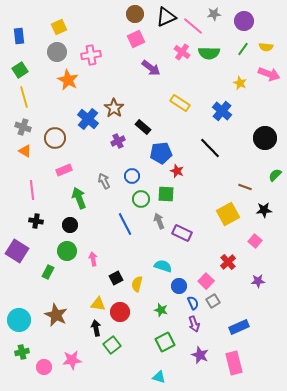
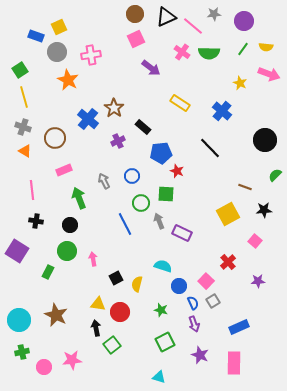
blue rectangle at (19, 36): moved 17 px right; rotated 63 degrees counterclockwise
black circle at (265, 138): moved 2 px down
green circle at (141, 199): moved 4 px down
pink rectangle at (234, 363): rotated 15 degrees clockwise
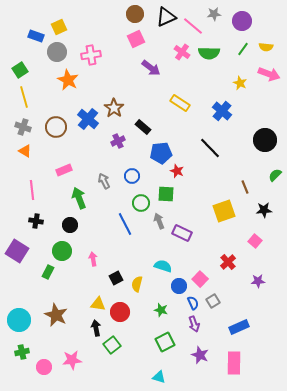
purple circle at (244, 21): moved 2 px left
brown circle at (55, 138): moved 1 px right, 11 px up
brown line at (245, 187): rotated 48 degrees clockwise
yellow square at (228, 214): moved 4 px left, 3 px up; rotated 10 degrees clockwise
green circle at (67, 251): moved 5 px left
pink square at (206, 281): moved 6 px left, 2 px up
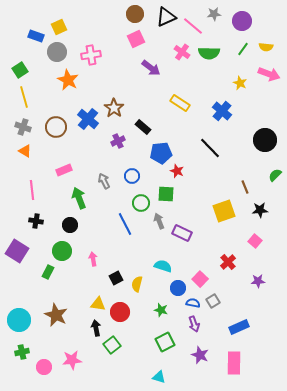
black star at (264, 210): moved 4 px left
blue circle at (179, 286): moved 1 px left, 2 px down
blue semicircle at (193, 303): rotated 56 degrees counterclockwise
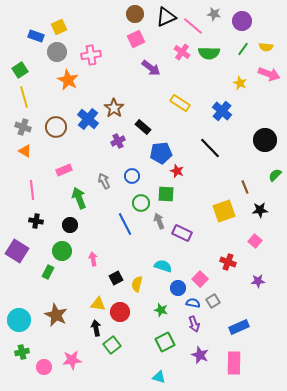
gray star at (214, 14): rotated 16 degrees clockwise
red cross at (228, 262): rotated 28 degrees counterclockwise
